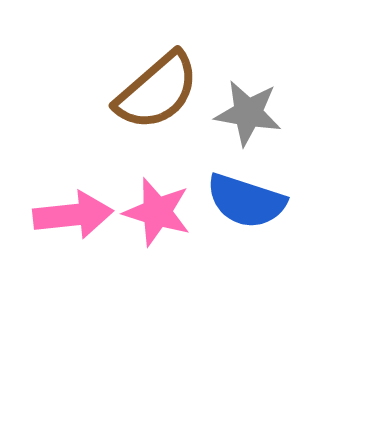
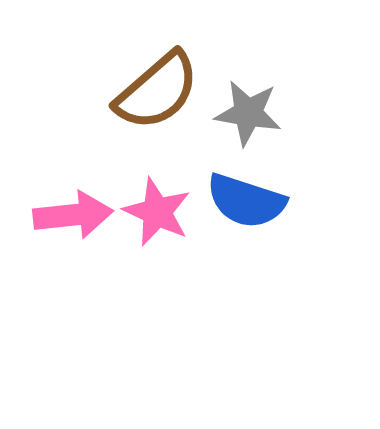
pink star: rotated 8 degrees clockwise
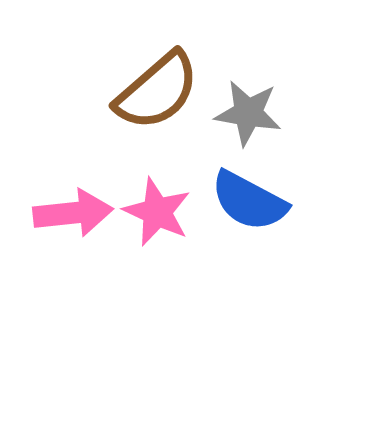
blue semicircle: moved 3 px right; rotated 10 degrees clockwise
pink arrow: moved 2 px up
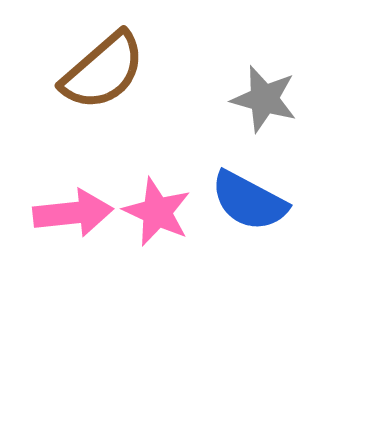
brown semicircle: moved 54 px left, 20 px up
gray star: moved 16 px right, 14 px up; rotated 6 degrees clockwise
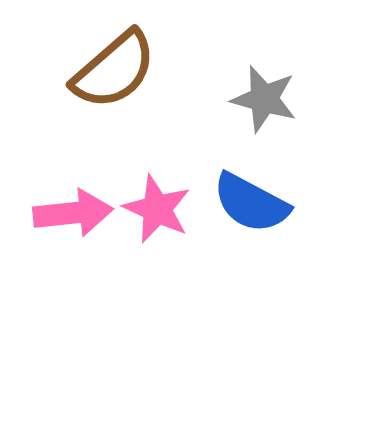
brown semicircle: moved 11 px right, 1 px up
blue semicircle: moved 2 px right, 2 px down
pink star: moved 3 px up
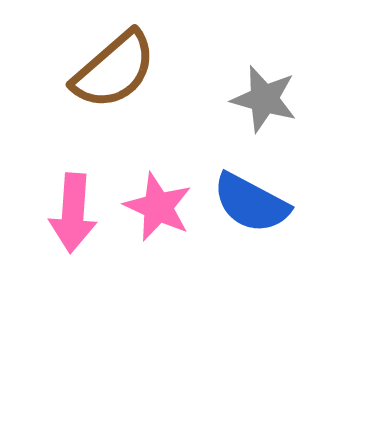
pink star: moved 1 px right, 2 px up
pink arrow: rotated 100 degrees clockwise
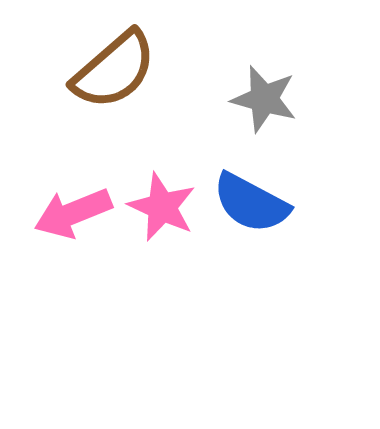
pink star: moved 4 px right
pink arrow: rotated 64 degrees clockwise
